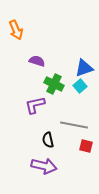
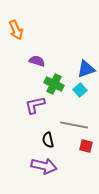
blue triangle: moved 2 px right, 1 px down
cyan square: moved 4 px down
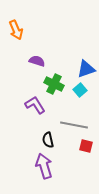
purple L-shape: rotated 70 degrees clockwise
purple arrow: rotated 120 degrees counterclockwise
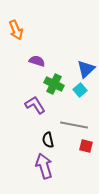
blue triangle: rotated 24 degrees counterclockwise
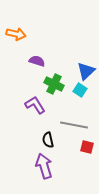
orange arrow: moved 4 px down; rotated 54 degrees counterclockwise
blue triangle: moved 2 px down
cyan square: rotated 16 degrees counterclockwise
red square: moved 1 px right, 1 px down
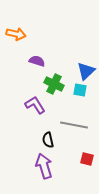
cyan square: rotated 24 degrees counterclockwise
red square: moved 12 px down
